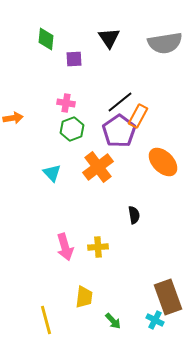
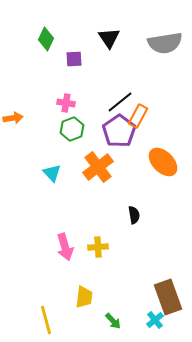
green diamond: rotated 20 degrees clockwise
cyan cross: rotated 24 degrees clockwise
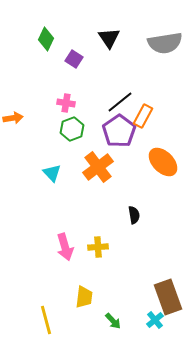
purple square: rotated 36 degrees clockwise
orange rectangle: moved 5 px right
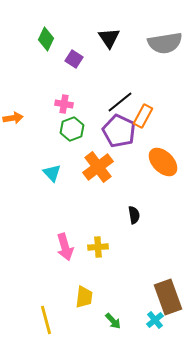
pink cross: moved 2 px left, 1 px down
purple pentagon: rotated 12 degrees counterclockwise
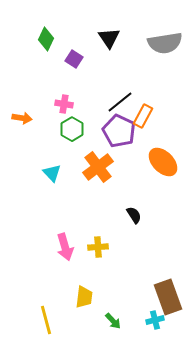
orange arrow: moved 9 px right; rotated 18 degrees clockwise
green hexagon: rotated 10 degrees counterclockwise
black semicircle: rotated 24 degrees counterclockwise
cyan cross: rotated 24 degrees clockwise
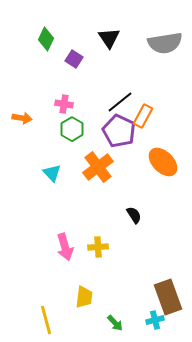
green arrow: moved 2 px right, 2 px down
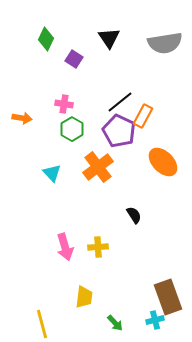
yellow line: moved 4 px left, 4 px down
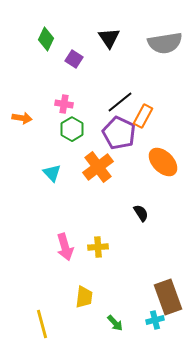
purple pentagon: moved 2 px down
black semicircle: moved 7 px right, 2 px up
